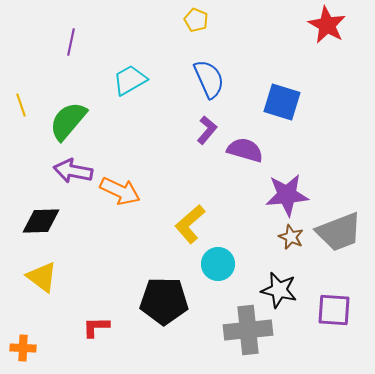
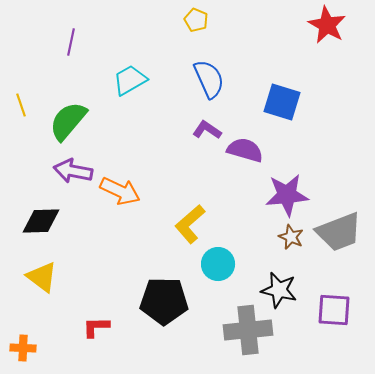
purple L-shape: rotated 96 degrees counterclockwise
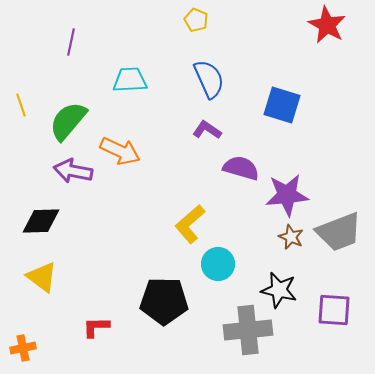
cyan trapezoid: rotated 27 degrees clockwise
blue square: moved 3 px down
purple semicircle: moved 4 px left, 18 px down
orange arrow: moved 40 px up
orange cross: rotated 15 degrees counterclockwise
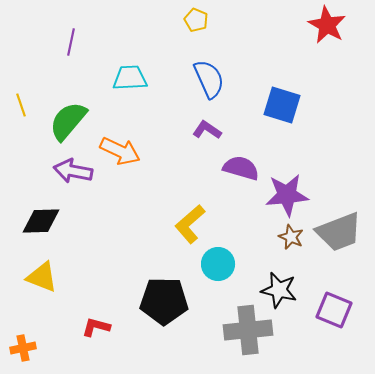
cyan trapezoid: moved 2 px up
yellow triangle: rotated 16 degrees counterclockwise
purple square: rotated 18 degrees clockwise
red L-shape: rotated 16 degrees clockwise
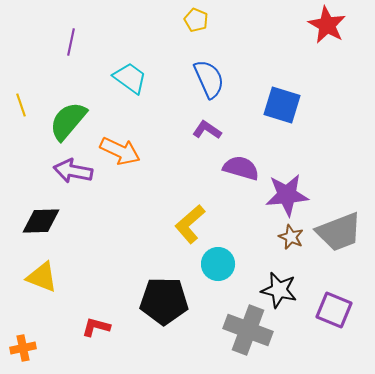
cyan trapezoid: rotated 39 degrees clockwise
gray cross: rotated 27 degrees clockwise
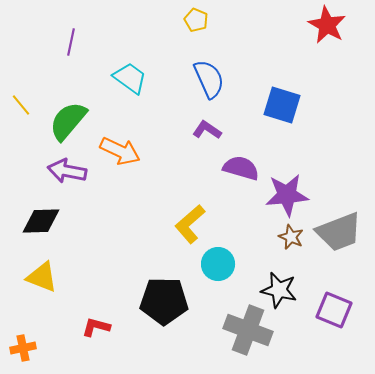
yellow line: rotated 20 degrees counterclockwise
purple arrow: moved 6 px left
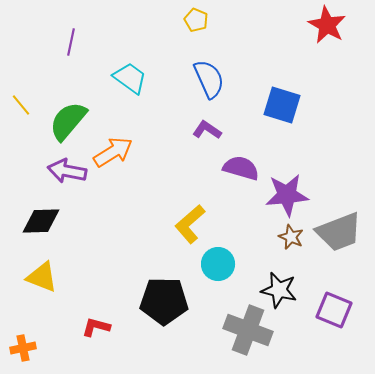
orange arrow: moved 7 px left, 1 px down; rotated 57 degrees counterclockwise
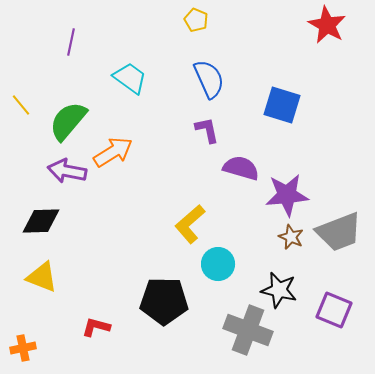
purple L-shape: rotated 44 degrees clockwise
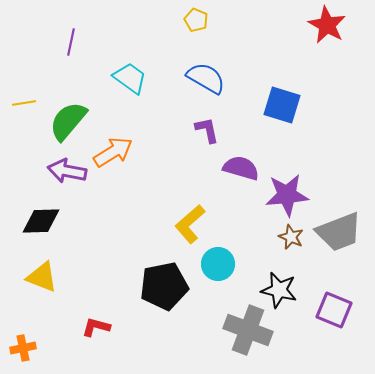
blue semicircle: moved 3 px left, 1 px up; rotated 36 degrees counterclockwise
yellow line: moved 3 px right, 2 px up; rotated 60 degrees counterclockwise
black pentagon: moved 15 px up; rotated 12 degrees counterclockwise
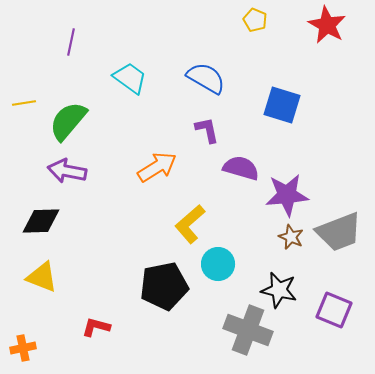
yellow pentagon: moved 59 px right
orange arrow: moved 44 px right, 15 px down
